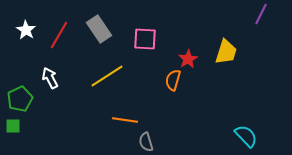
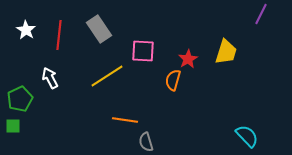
red line: rotated 24 degrees counterclockwise
pink square: moved 2 px left, 12 px down
cyan semicircle: moved 1 px right
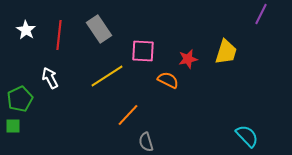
red star: rotated 18 degrees clockwise
orange semicircle: moved 5 px left; rotated 100 degrees clockwise
orange line: moved 3 px right, 5 px up; rotated 55 degrees counterclockwise
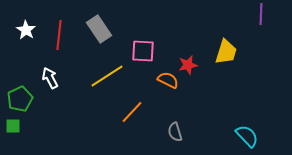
purple line: rotated 25 degrees counterclockwise
red star: moved 6 px down
orange line: moved 4 px right, 3 px up
gray semicircle: moved 29 px right, 10 px up
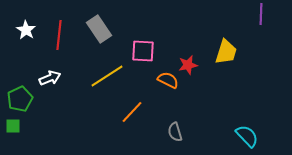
white arrow: rotated 95 degrees clockwise
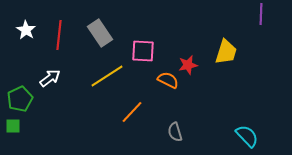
gray rectangle: moved 1 px right, 4 px down
white arrow: rotated 15 degrees counterclockwise
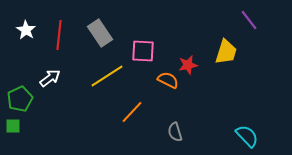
purple line: moved 12 px left, 6 px down; rotated 40 degrees counterclockwise
